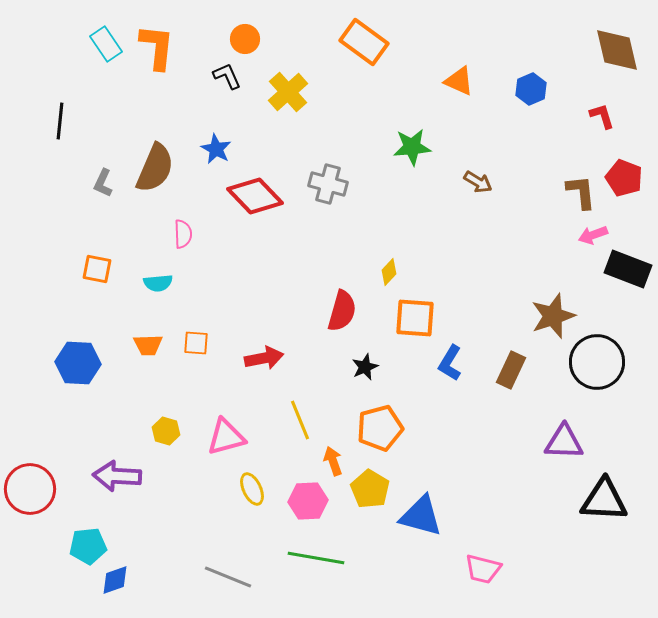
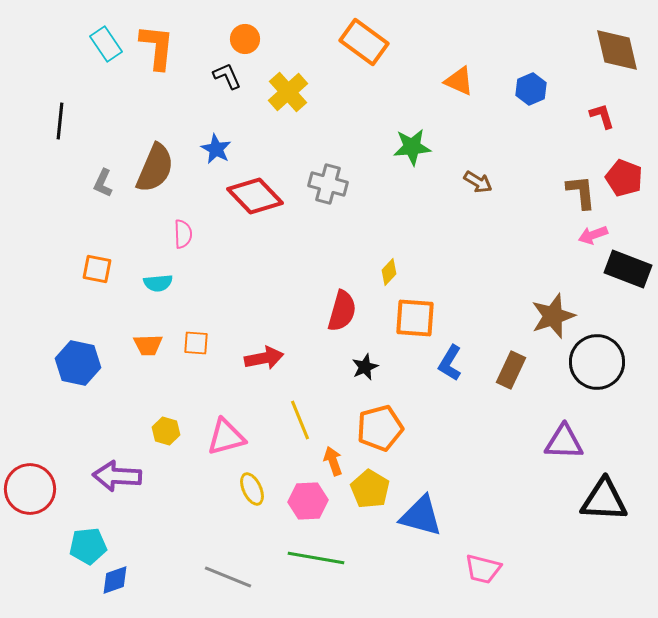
blue hexagon at (78, 363): rotated 9 degrees clockwise
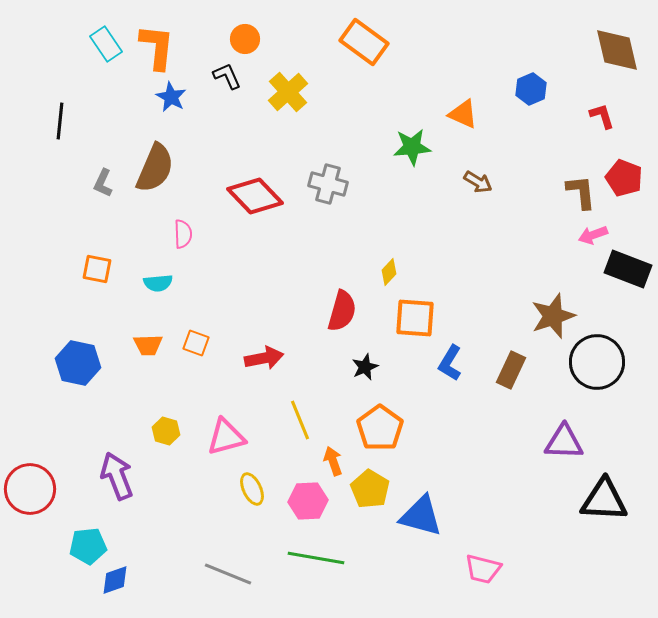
orange triangle at (459, 81): moved 4 px right, 33 px down
blue star at (216, 149): moved 45 px left, 52 px up
orange square at (196, 343): rotated 16 degrees clockwise
orange pentagon at (380, 428): rotated 21 degrees counterclockwise
purple arrow at (117, 476): rotated 66 degrees clockwise
gray line at (228, 577): moved 3 px up
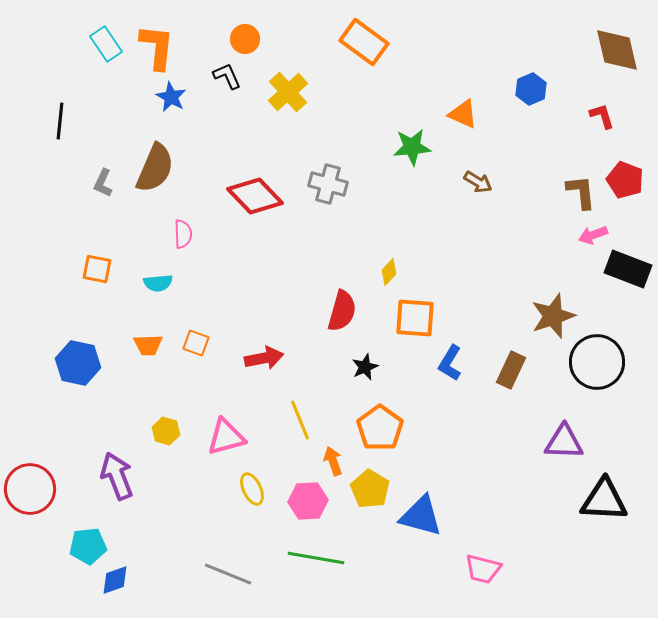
red pentagon at (624, 178): moved 1 px right, 2 px down
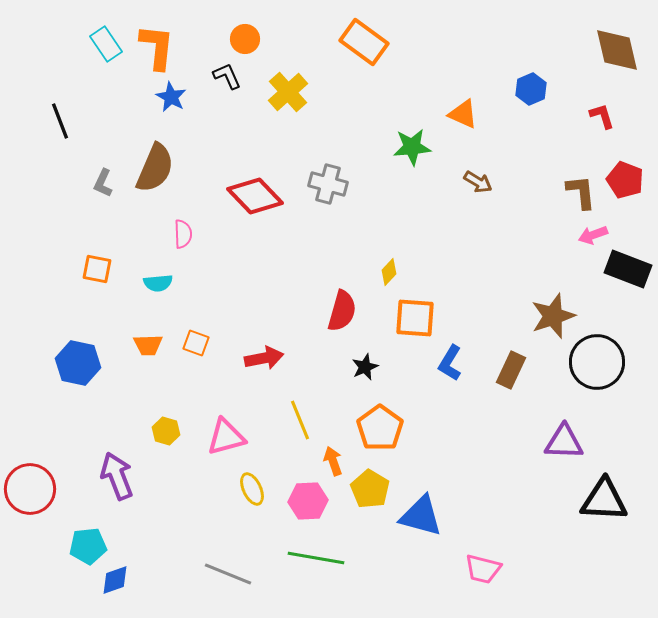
black line at (60, 121): rotated 27 degrees counterclockwise
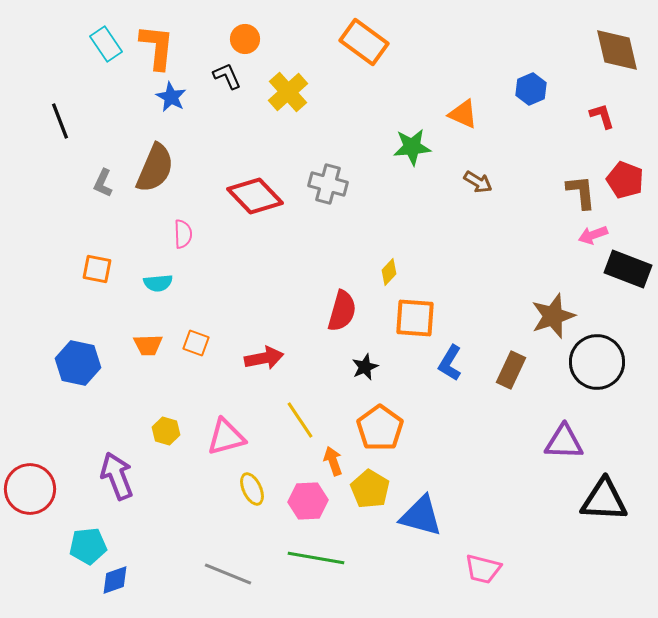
yellow line at (300, 420): rotated 12 degrees counterclockwise
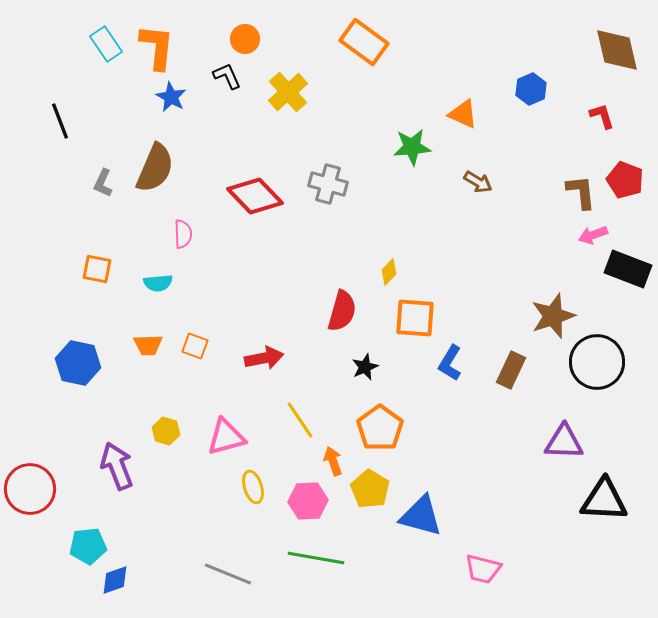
orange square at (196, 343): moved 1 px left, 3 px down
purple arrow at (117, 476): moved 10 px up
yellow ellipse at (252, 489): moved 1 px right, 2 px up; rotated 8 degrees clockwise
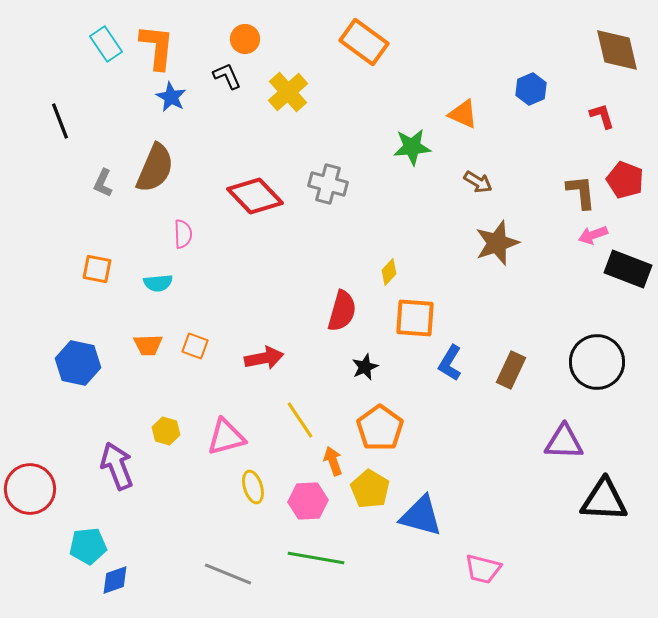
brown star at (553, 316): moved 56 px left, 73 px up
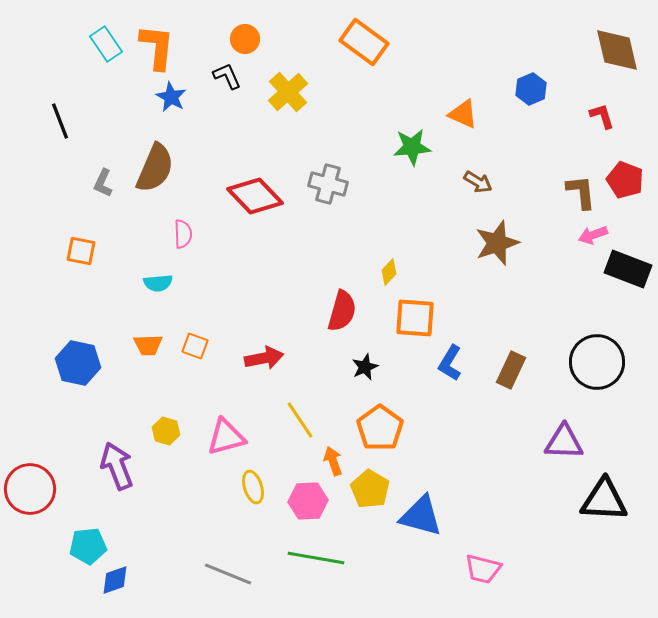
orange square at (97, 269): moved 16 px left, 18 px up
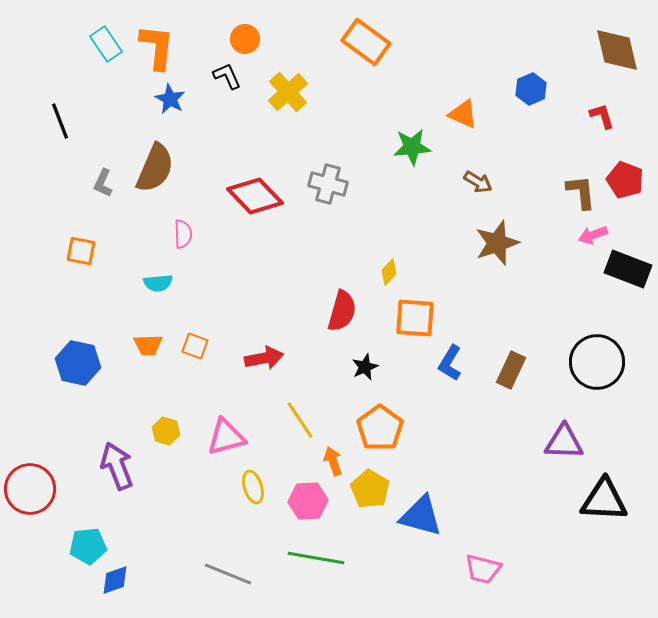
orange rectangle at (364, 42): moved 2 px right
blue star at (171, 97): moved 1 px left, 2 px down
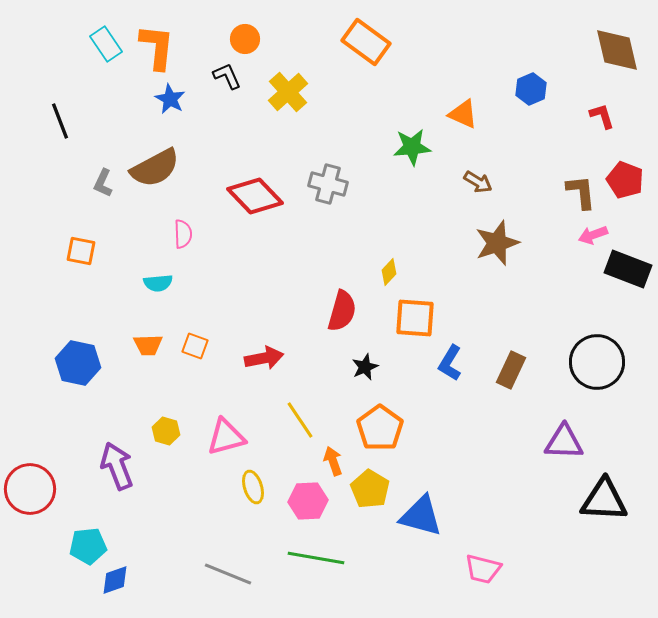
brown semicircle at (155, 168): rotated 39 degrees clockwise
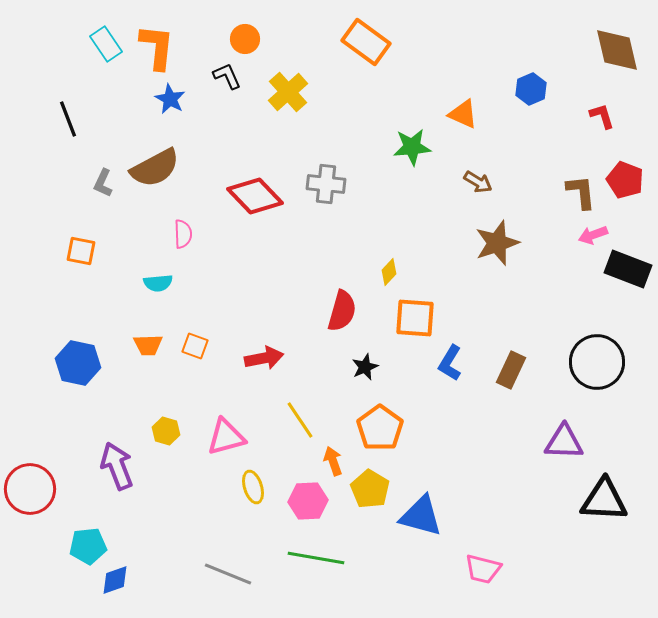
black line at (60, 121): moved 8 px right, 2 px up
gray cross at (328, 184): moved 2 px left; rotated 9 degrees counterclockwise
